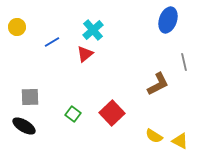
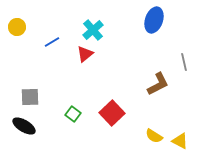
blue ellipse: moved 14 px left
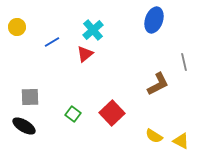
yellow triangle: moved 1 px right
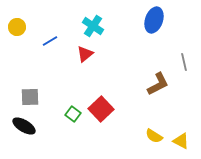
cyan cross: moved 4 px up; rotated 15 degrees counterclockwise
blue line: moved 2 px left, 1 px up
red square: moved 11 px left, 4 px up
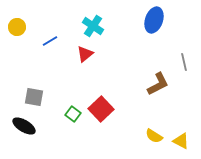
gray square: moved 4 px right; rotated 12 degrees clockwise
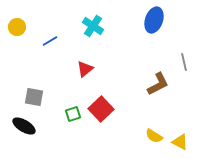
red triangle: moved 15 px down
green square: rotated 35 degrees clockwise
yellow triangle: moved 1 px left, 1 px down
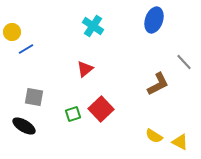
yellow circle: moved 5 px left, 5 px down
blue line: moved 24 px left, 8 px down
gray line: rotated 30 degrees counterclockwise
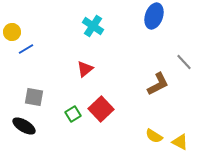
blue ellipse: moved 4 px up
green square: rotated 14 degrees counterclockwise
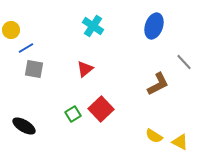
blue ellipse: moved 10 px down
yellow circle: moved 1 px left, 2 px up
blue line: moved 1 px up
gray square: moved 28 px up
